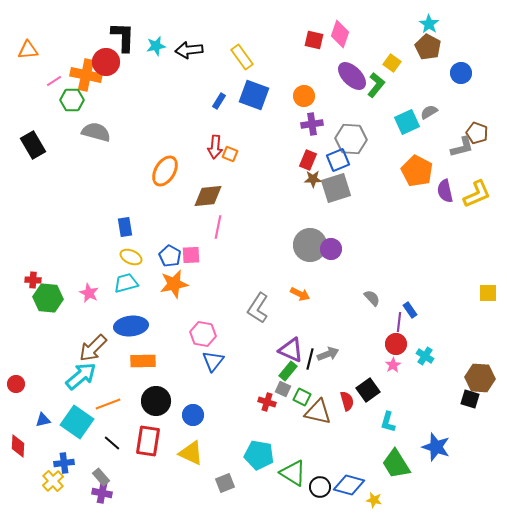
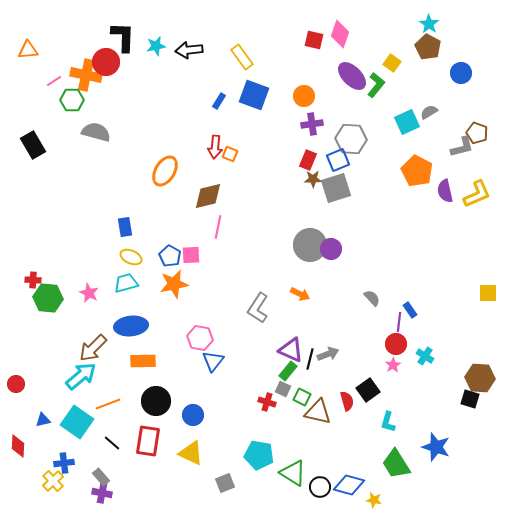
brown diamond at (208, 196): rotated 8 degrees counterclockwise
pink hexagon at (203, 334): moved 3 px left, 4 px down
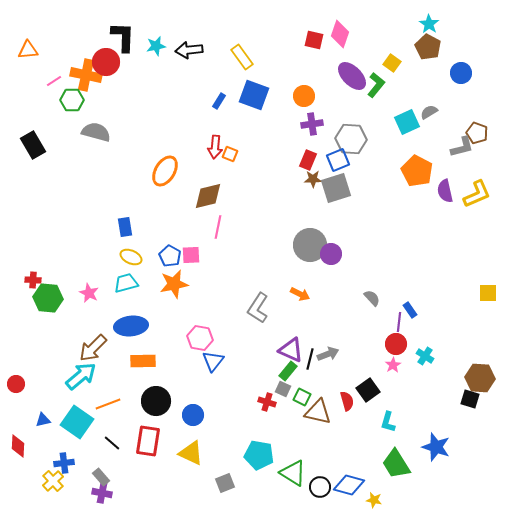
purple circle at (331, 249): moved 5 px down
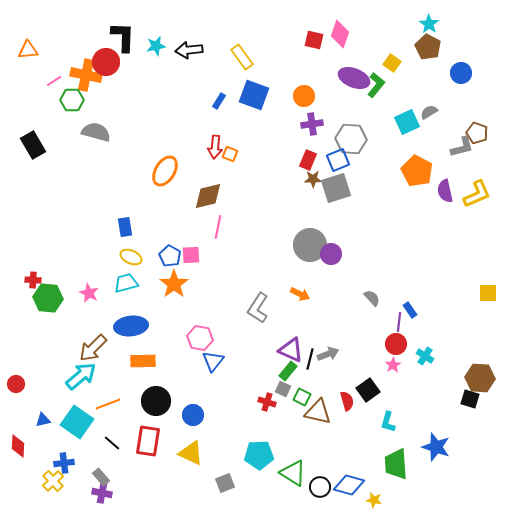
purple ellipse at (352, 76): moved 2 px right, 2 px down; rotated 24 degrees counterclockwise
orange star at (174, 284): rotated 24 degrees counterclockwise
cyan pentagon at (259, 455): rotated 12 degrees counterclockwise
green trapezoid at (396, 464): rotated 28 degrees clockwise
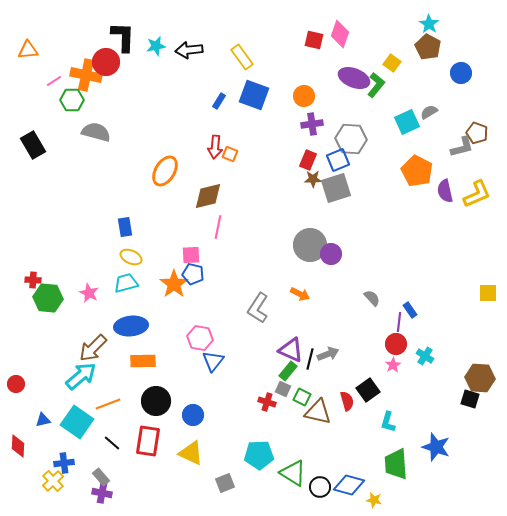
blue pentagon at (170, 256): moved 23 px right, 18 px down; rotated 15 degrees counterclockwise
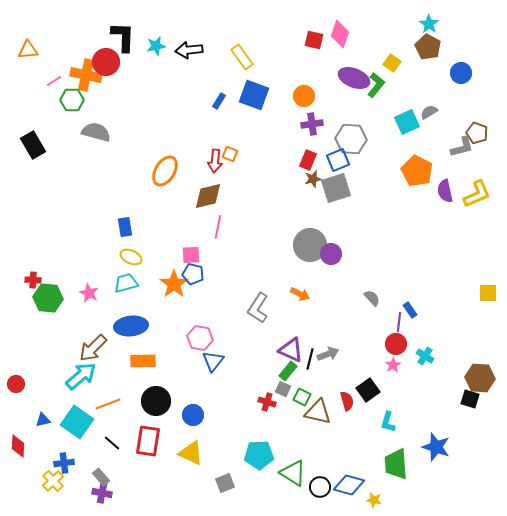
red arrow at (215, 147): moved 14 px down
brown star at (313, 179): rotated 12 degrees counterclockwise
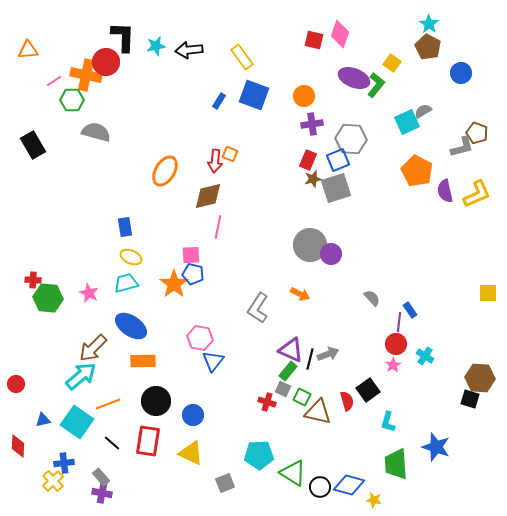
gray semicircle at (429, 112): moved 6 px left, 1 px up
blue ellipse at (131, 326): rotated 40 degrees clockwise
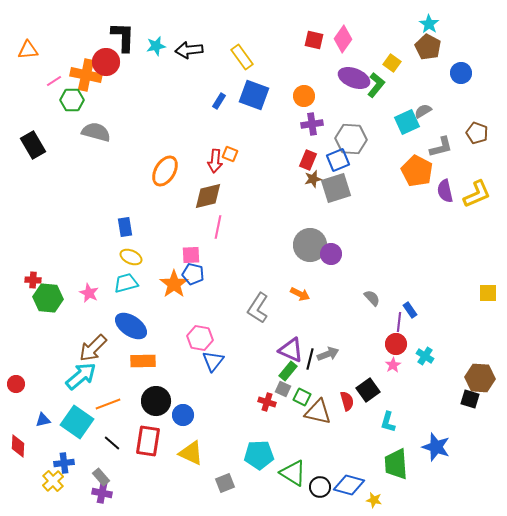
pink diamond at (340, 34): moved 3 px right, 5 px down; rotated 16 degrees clockwise
gray L-shape at (462, 147): moved 21 px left
blue circle at (193, 415): moved 10 px left
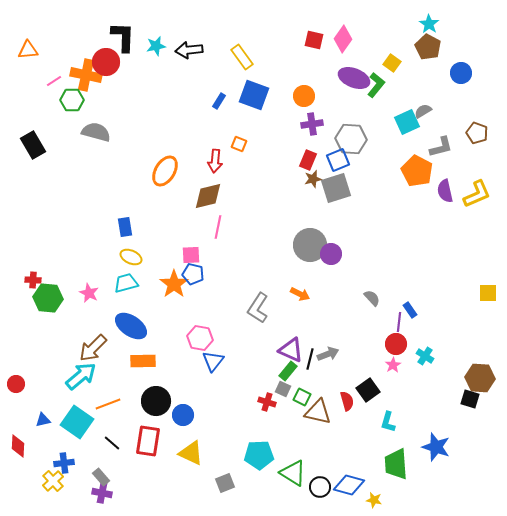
orange square at (230, 154): moved 9 px right, 10 px up
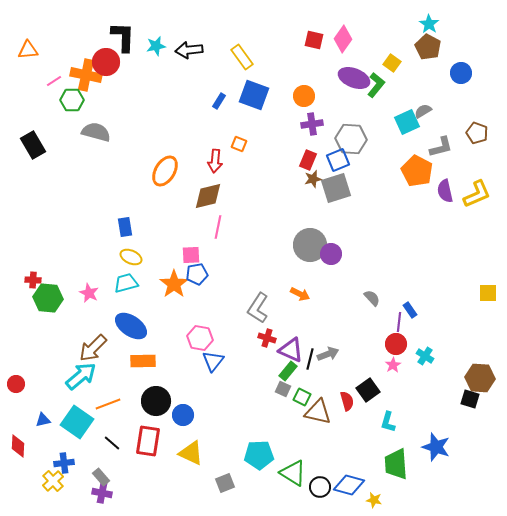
blue pentagon at (193, 274): moved 4 px right; rotated 25 degrees counterclockwise
red cross at (267, 402): moved 64 px up
